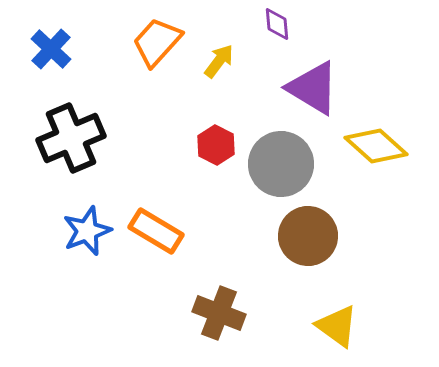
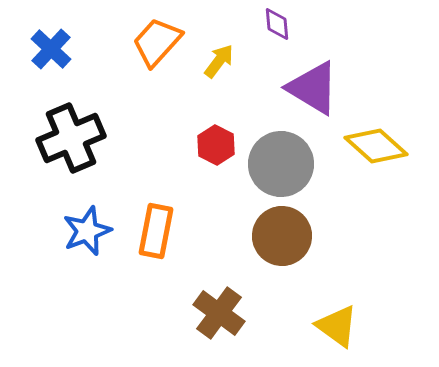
orange rectangle: rotated 70 degrees clockwise
brown circle: moved 26 px left
brown cross: rotated 15 degrees clockwise
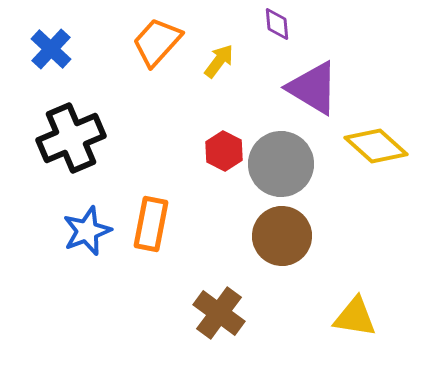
red hexagon: moved 8 px right, 6 px down
orange rectangle: moved 5 px left, 7 px up
yellow triangle: moved 18 px right, 9 px up; rotated 27 degrees counterclockwise
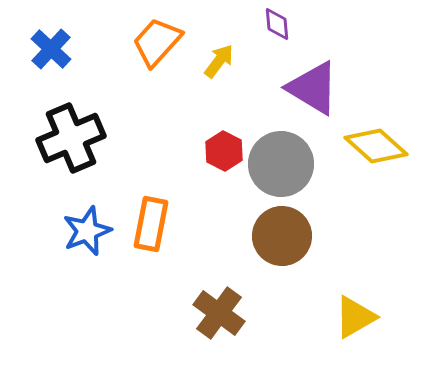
yellow triangle: rotated 39 degrees counterclockwise
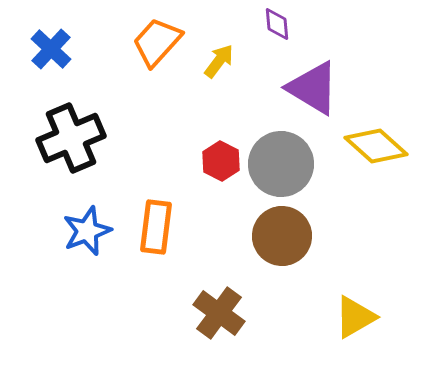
red hexagon: moved 3 px left, 10 px down
orange rectangle: moved 5 px right, 3 px down; rotated 4 degrees counterclockwise
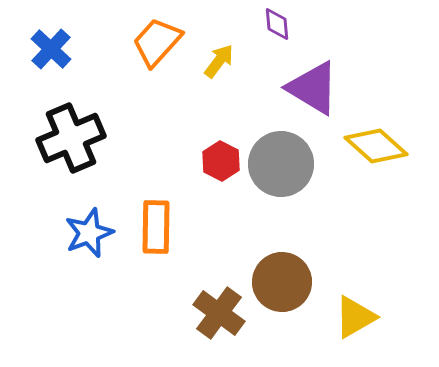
orange rectangle: rotated 6 degrees counterclockwise
blue star: moved 2 px right, 2 px down
brown circle: moved 46 px down
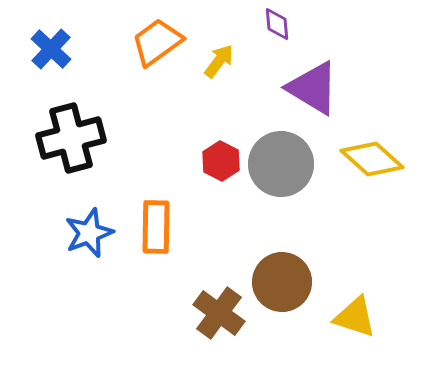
orange trapezoid: rotated 12 degrees clockwise
black cross: rotated 8 degrees clockwise
yellow diamond: moved 4 px left, 13 px down
yellow triangle: rotated 48 degrees clockwise
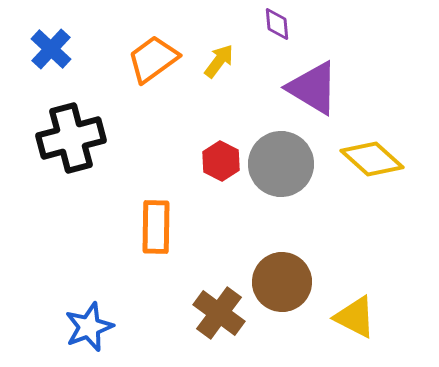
orange trapezoid: moved 4 px left, 17 px down
blue star: moved 94 px down
yellow triangle: rotated 9 degrees clockwise
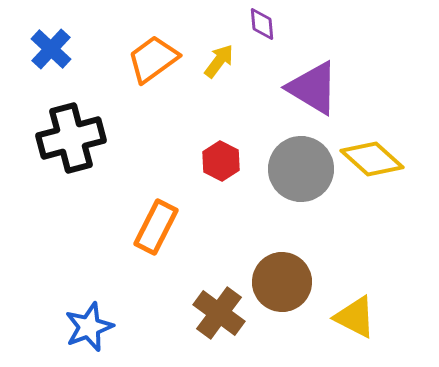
purple diamond: moved 15 px left
gray circle: moved 20 px right, 5 px down
orange rectangle: rotated 26 degrees clockwise
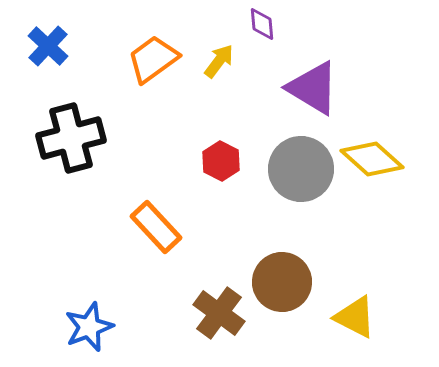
blue cross: moved 3 px left, 3 px up
orange rectangle: rotated 70 degrees counterclockwise
